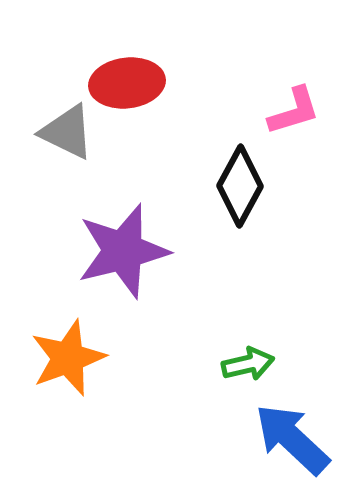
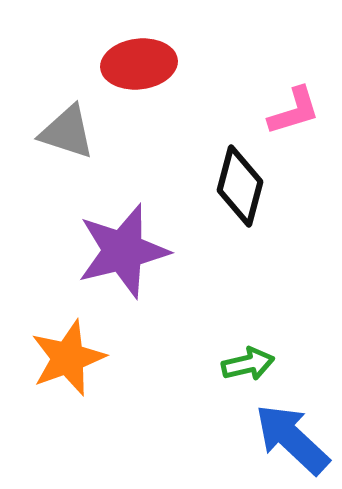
red ellipse: moved 12 px right, 19 px up
gray triangle: rotated 8 degrees counterclockwise
black diamond: rotated 14 degrees counterclockwise
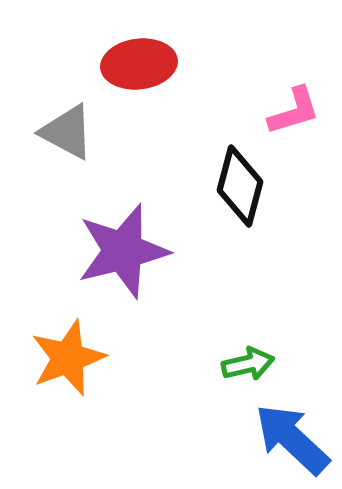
gray triangle: rotated 10 degrees clockwise
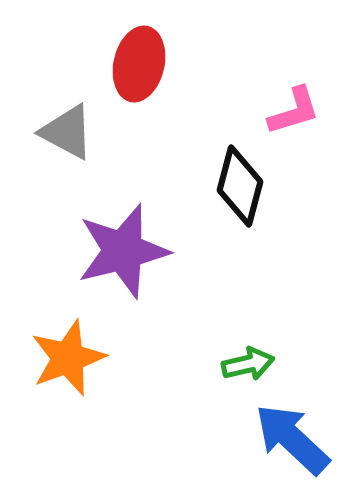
red ellipse: rotated 70 degrees counterclockwise
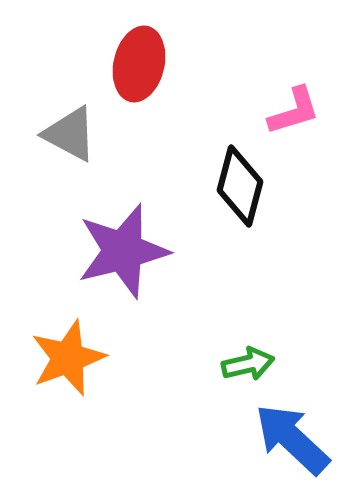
gray triangle: moved 3 px right, 2 px down
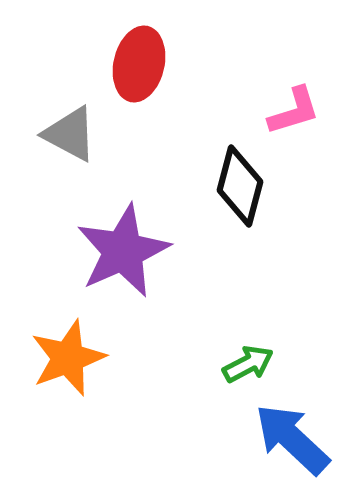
purple star: rotated 10 degrees counterclockwise
green arrow: rotated 15 degrees counterclockwise
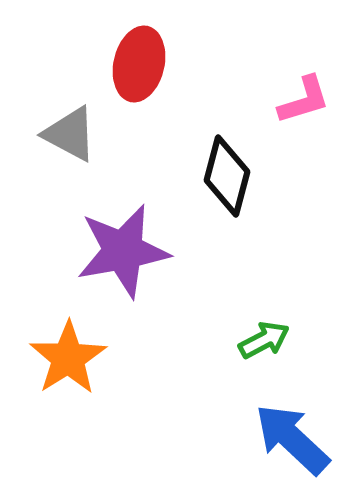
pink L-shape: moved 10 px right, 11 px up
black diamond: moved 13 px left, 10 px up
purple star: rotated 14 degrees clockwise
orange star: rotated 12 degrees counterclockwise
green arrow: moved 16 px right, 24 px up
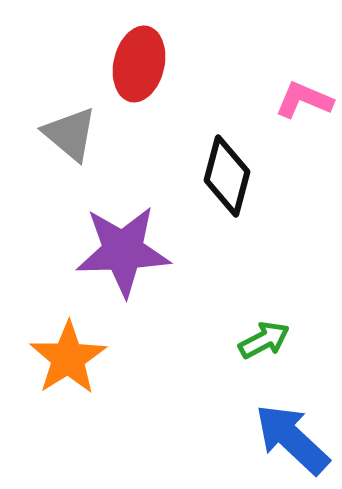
pink L-shape: rotated 140 degrees counterclockwise
gray triangle: rotated 12 degrees clockwise
purple star: rotated 8 degrees clockwise
